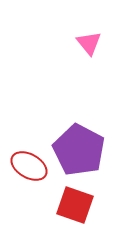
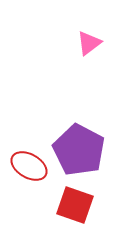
pink triangle: rotated 32 degrees clockwise
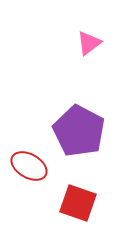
purple pentagon: moved 19 px up
red square: moved 3 px right, 2 px up
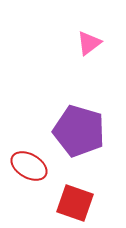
purple pentagon: rotated 12 degrees counterclockwise
red square: moved 3 px left
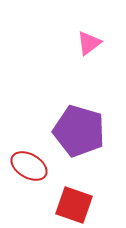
red square: moved 1 px left, 2 px down
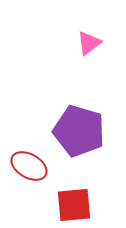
red square: rotated 24 degrees counterclockwise
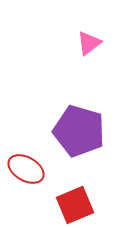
red ellipse: moved 3 px left, 3 px down
red square: moved 1 px right; rotated 18 degrees counterclockwise
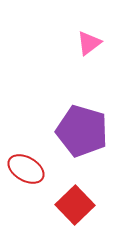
purple pentagon: moved 3 px right
red square: rotated 21 degrees counterclockwise
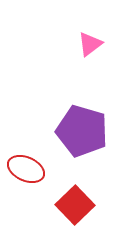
pink triangle: moved 1 px right, 1 px down
red ellipse: rotated 6 degrees counterclockwise
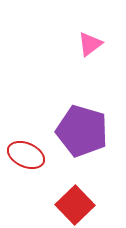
red ellipse: moved 14 px up
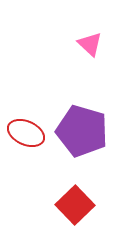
pink triangle: rotated 40 degrees counterclockwise
red ellipse: moved 22 px up
